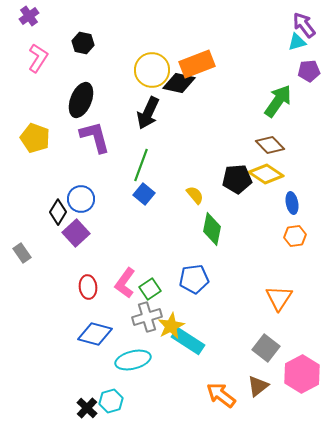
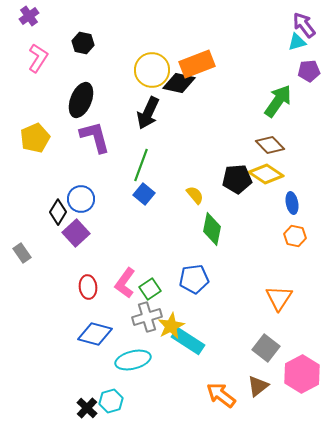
yellow pentagon at (35, 138): rotated 28 degrees clockwise
orange hexagon at (295, 236): rotated 20 degrees clockwise
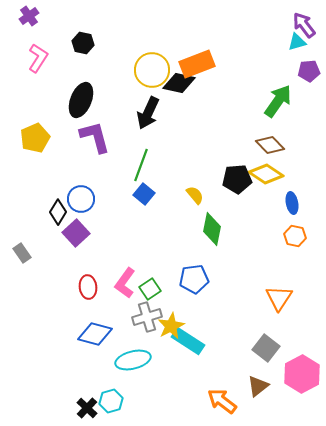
orange arrow at (221, 395): moved 1 px right, 6 px down
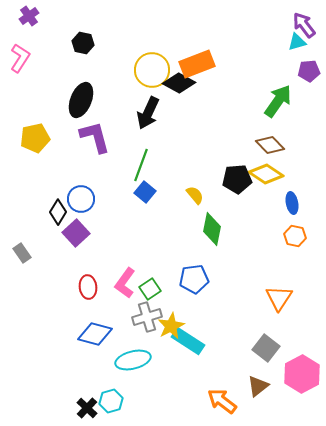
pink L-shape at (38, 58): moved 18 px left
black diamond at (179, 83): rotated 16 degrees clockwise
yellow pentagon at (35, 138): rotated 12 degrees clockwise
blue square at (144, 194): moved 1 px right, 2 px up
